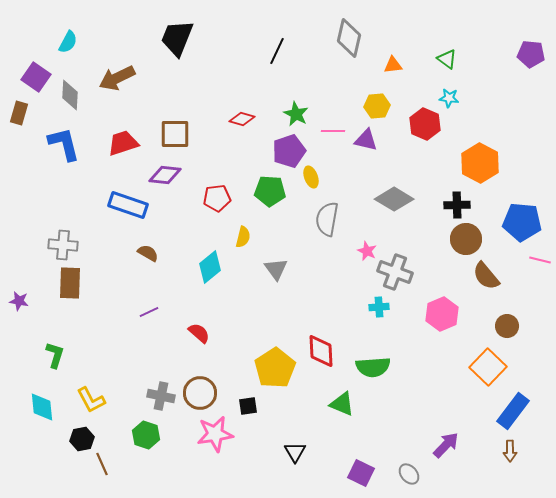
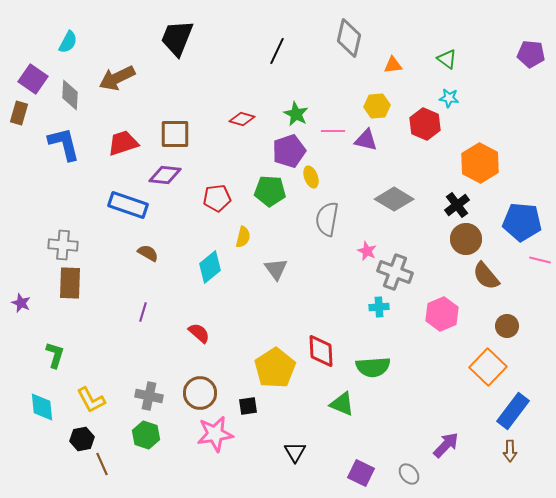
purple square at (36, 77): moved 3 px left, 2 px down
black cross at (457, 205): rotated 35 degrees counterclockwise
purple star at (19, 301): moved 2 px right, 2 px down; rotated 12 degrees clockwise
purple line at (149, 312): moved 6 px left; rotated 48 degrees counterclockwise
gray cross at (161, 396): moved 12 px left
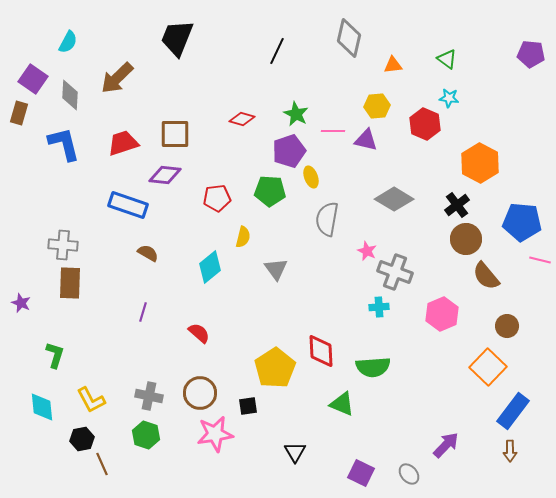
brown arrow at (117, 78): rotated 18 degrees counterclockwise
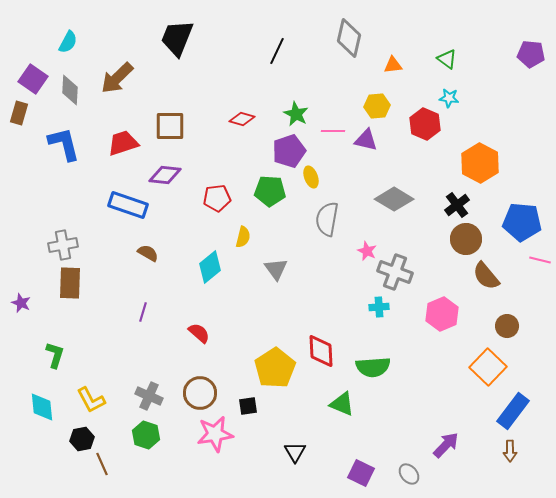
gray diamond at (70, 95): moved 5 px up
brown square at (175, 134): moved 5 px left, 8 px up
gray cross at (63, 245): rotated 16 degrees counterclockwise
gray cross at (149, 396): rotated 12 degrees clockwise
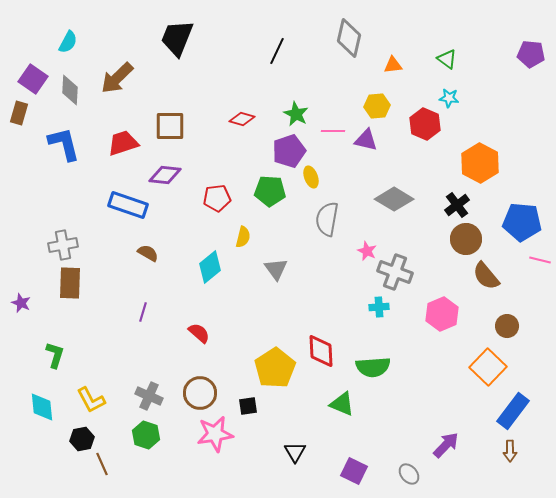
purple square at (361, 473): moved 7 px left, 2 px up
